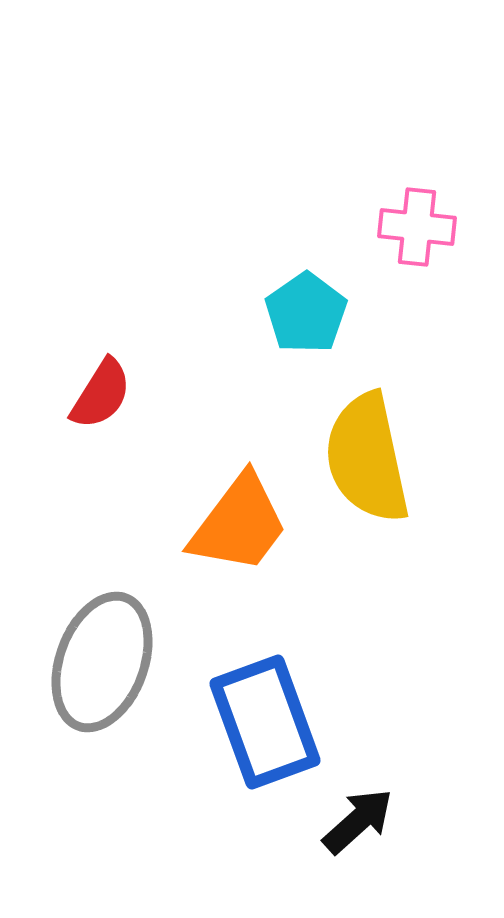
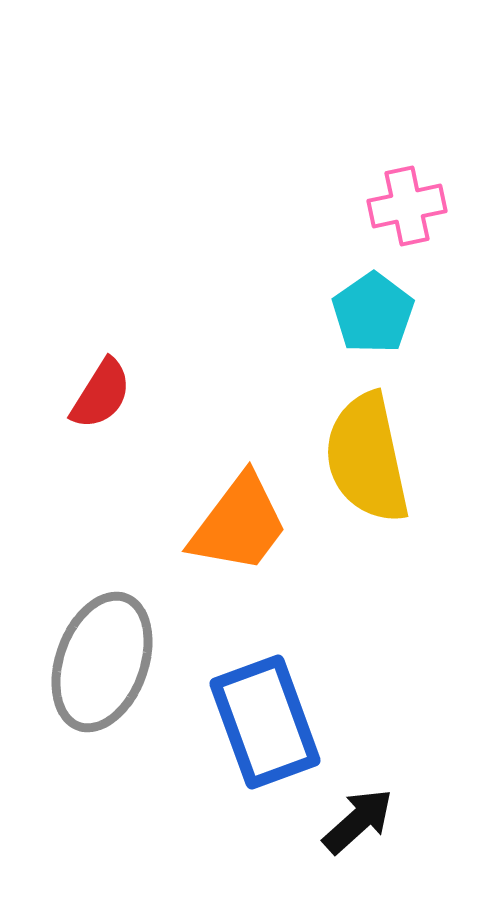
pink cross: moved 10 px left, 21 px up; rotated 18 degrees counterclockwise
cyan pentagon: moved 67 px right
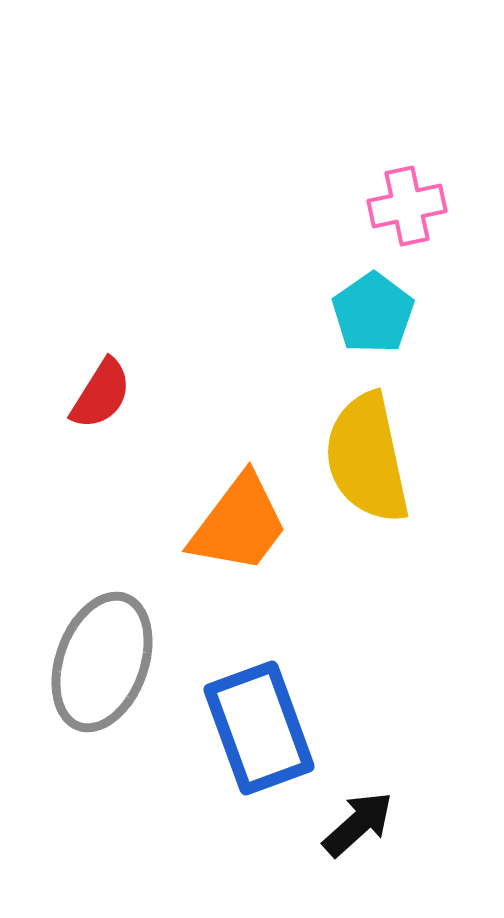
blue rectangle: moved 6 px left, 6 px down
black arrow: moved 3 px down
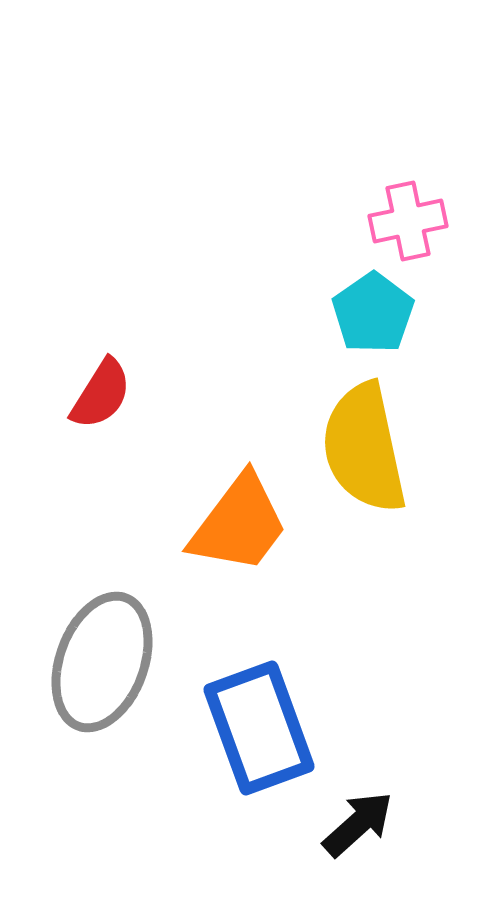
pink cross: moved 1 px right, 15 px down
yellow semicircle: moved 3 px left, 10 px up
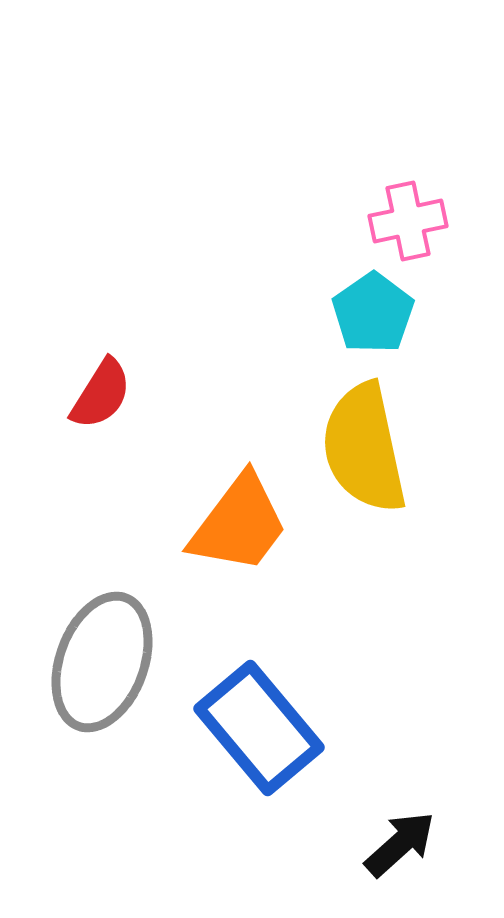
blue rectangle: rotated 20 degrees counterclockwise
black arrow: moved 42 px right, 20 px down
